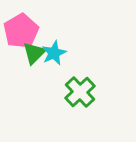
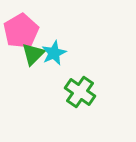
green triangle: moved 1 px left, 1 px down
green cross: rotated 12 degrees counterclockwise
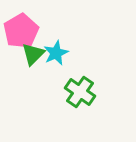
cyan star: moved 2 px right
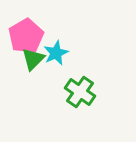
pink pentagon: moved 5 px right, 5 px down
green triangle: moved 5 px down
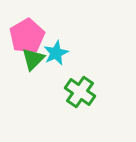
pink pentagon: moved 1 px right
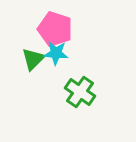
pink pentagon: moved 28 px right, 7 px up; rotated 24 degrees counterclockwise
cyan star: rotated 30 degrees clockwise
